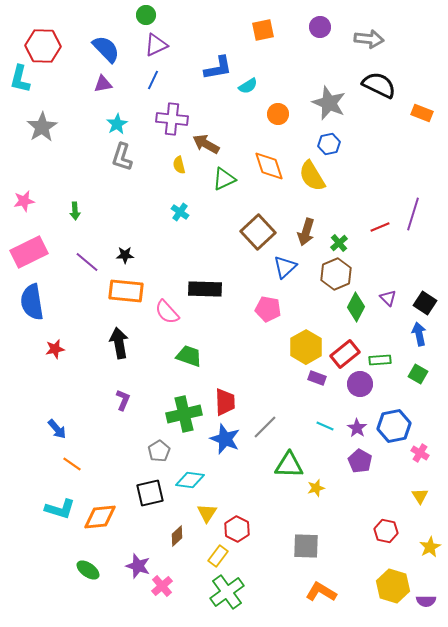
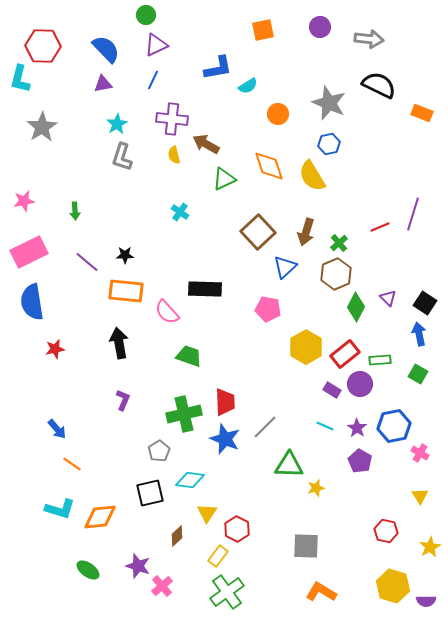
yellow semicircle at (179, 165): moved 5 px left, 10 px up
purple rectangle at (317, 378): moved 15 px right, 12 px down; rotated 12 degrees clockwise
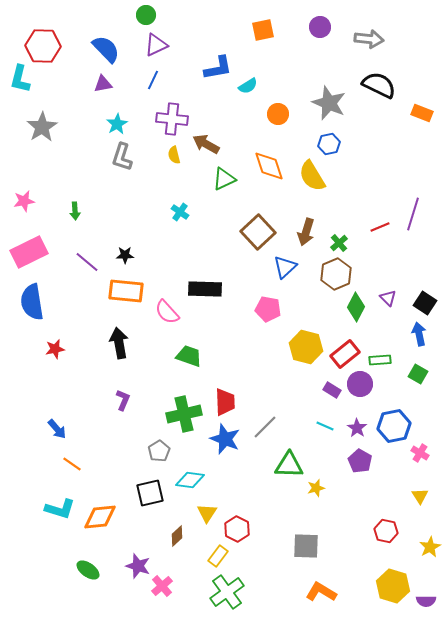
yellow hexagon at (306, 347): rotated 16 degrees counterclockwise
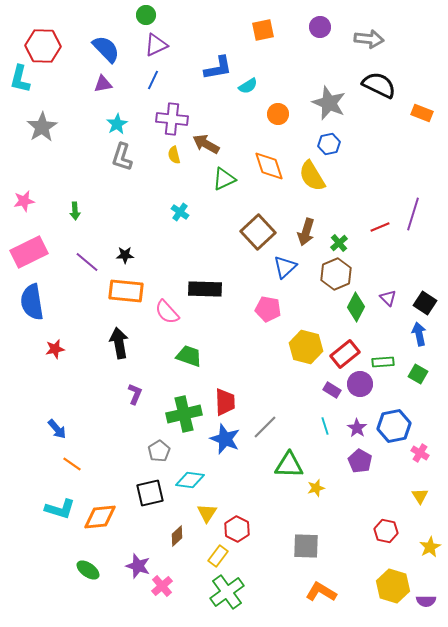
green rectangle at (380, 360): moved 3 px right, 2 px down
purple L-shape at (123, 400): moved 12 px right, 6 px up
cyan line at (325, 426): rotated 48 degrees clockwise
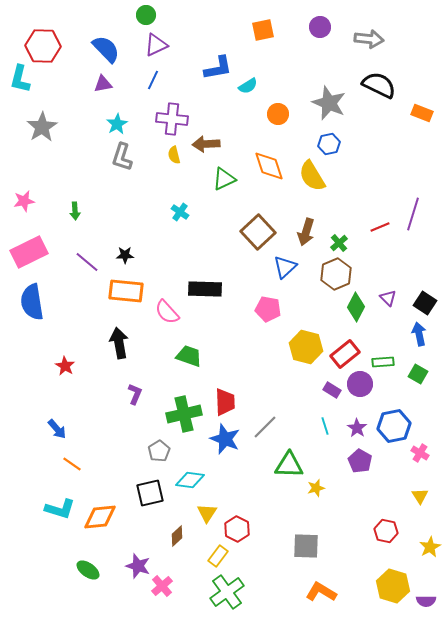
brown arrow at (206, 144): rotated 32 degrees counterclockwise
red star at (55, 349): moved 10 px right, 17 px down; rotated 30 degrees counterclockwise
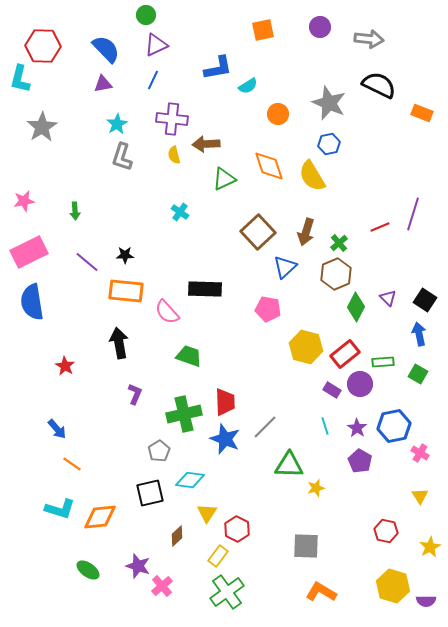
black square at (425, 303): moved 3 px up
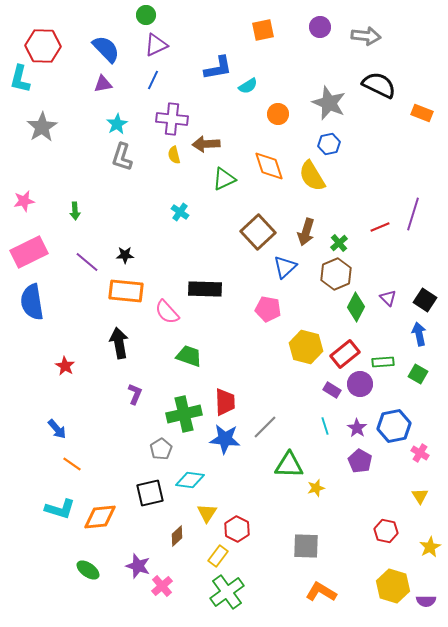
gray arrow at (369, 39): moved 3 px left, 3 px up
blue star at (225, 439): rotated 16 degrees counterclockwise
gray pentagon at (159, 451): moved 2 px right, 2 px up
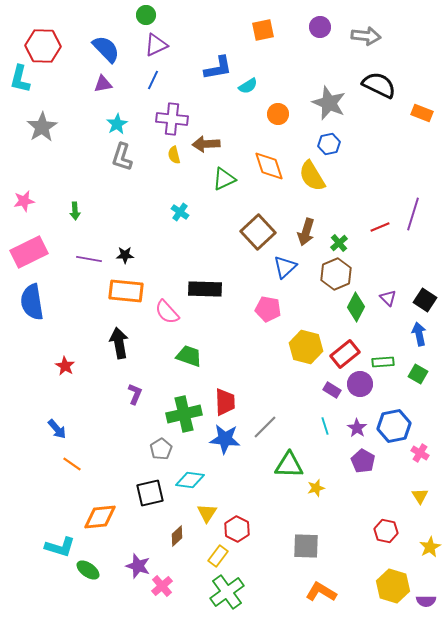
purple line at (87, 262): moved 2 px right, 3 px up; rotated 30 degrees counterclockwise
purple pentagon at (360, 461): moved 3 px right
cyan L-shape at (60, 509): moved 38 px down
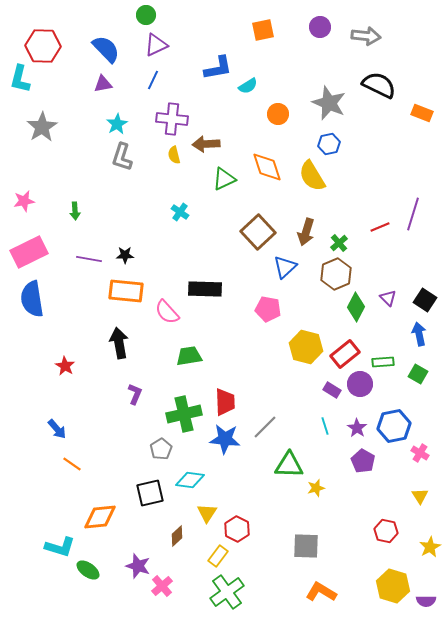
orange diamond at (269, 166): moved 2 px left, 1 px down
blue semicircle at (32, 302): moved 3 px up
green trapezoid at (189, 356): rotated 28 degrees counterclockwise
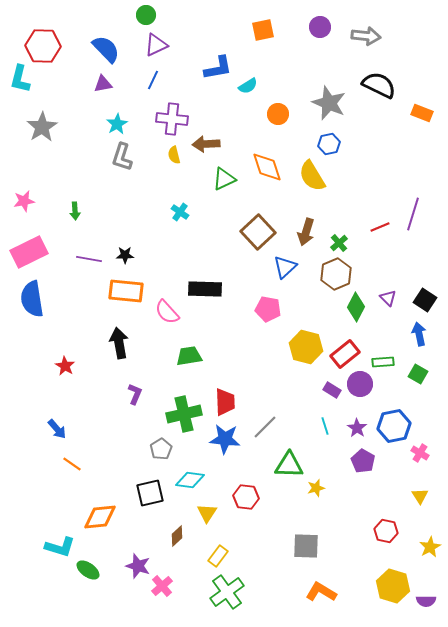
red hexagon at (237, 529): moved 9 px right, 32 px up; rotated 20 degrees counterclockwise
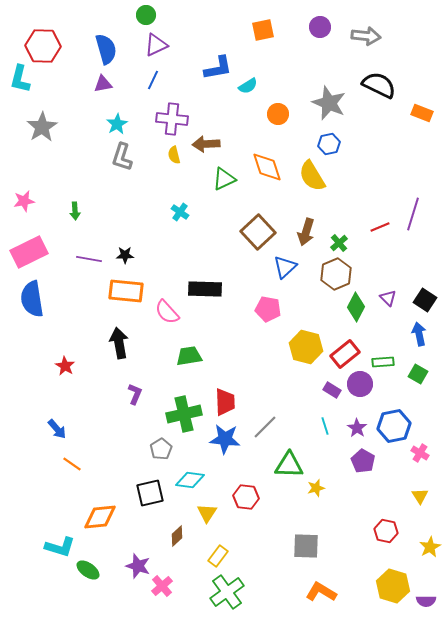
blue semicircle at (106, 49): rotated 28 degrees clockwise
